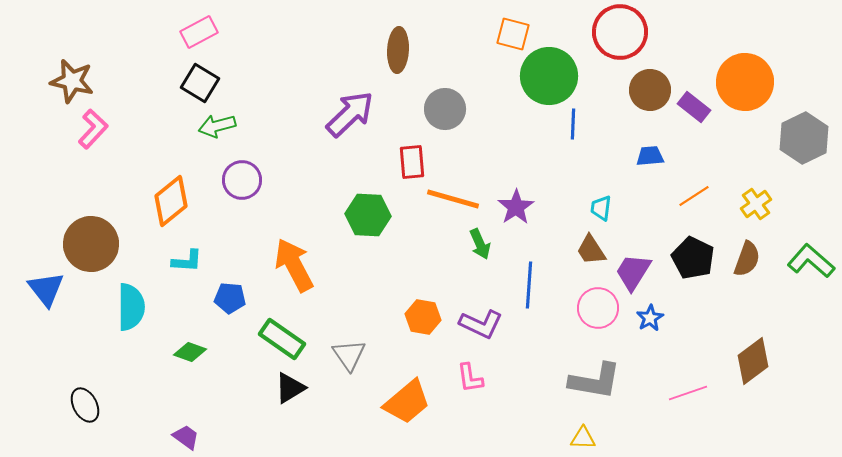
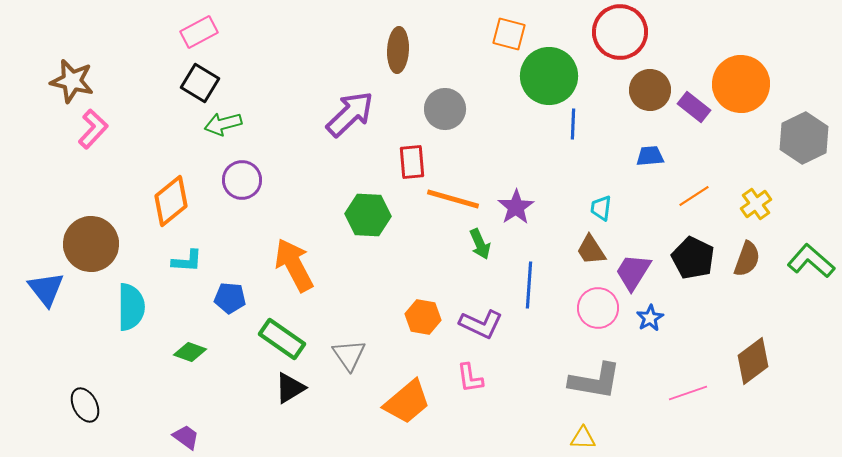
orange square at (513, 34): moved 4 px left
orange circle at (745, 82): moved 4 px left, 2 px down
green arrow at (217, 126): moved 6 px right, 2 px up
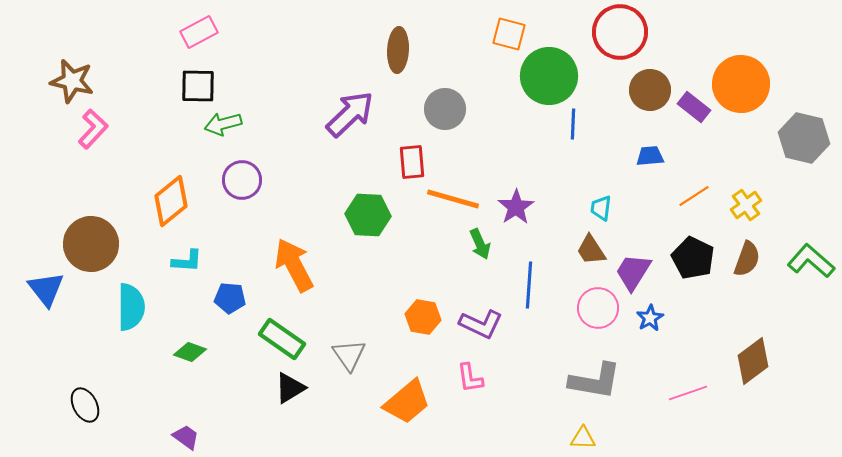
black square at (200, 83): moved 2 px left, 3 px down; rotated 30 degrees counterclockwise
gray hexagon at (804, 138): rotated 21 degrees counterclockwise
yellow cross at (756, 204): moved 10 px left, 1 px down
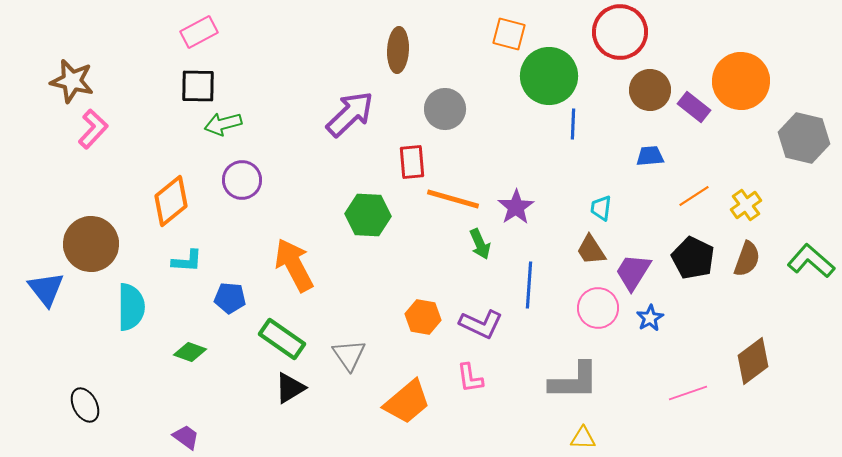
orange circle at (741, 84): moved 3 px up
gray L-shape at (595, 381): moved 21 px left; rotated 10 degrees counterclockwise
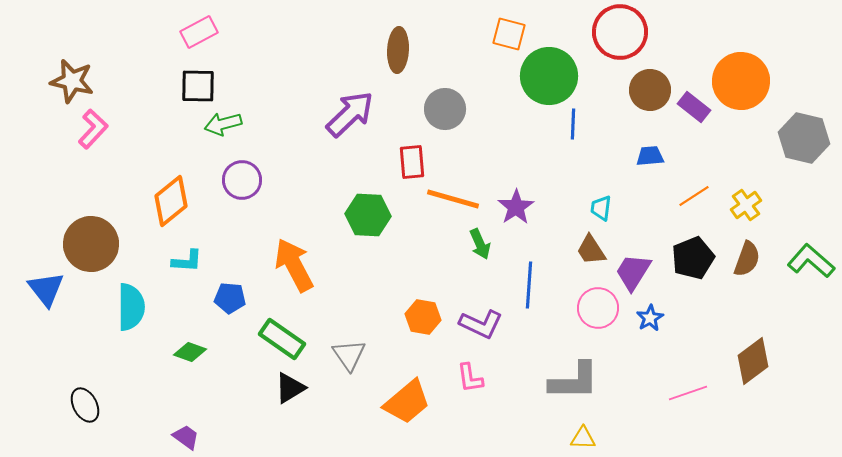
black pentagon at (693, 258): rotated 24 degrees clockwise
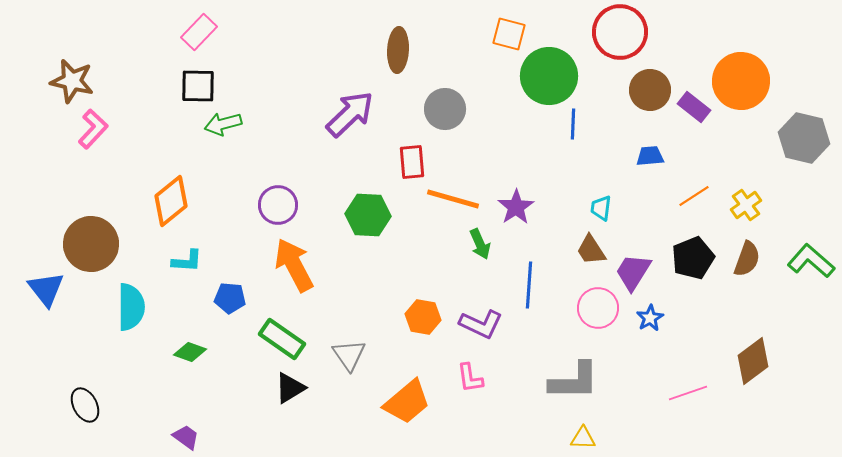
pink rectangle at (199, 32): rotated 18 degrees counterclockwise
purple circle at (242, 180): moved 36 px right, 25 px down
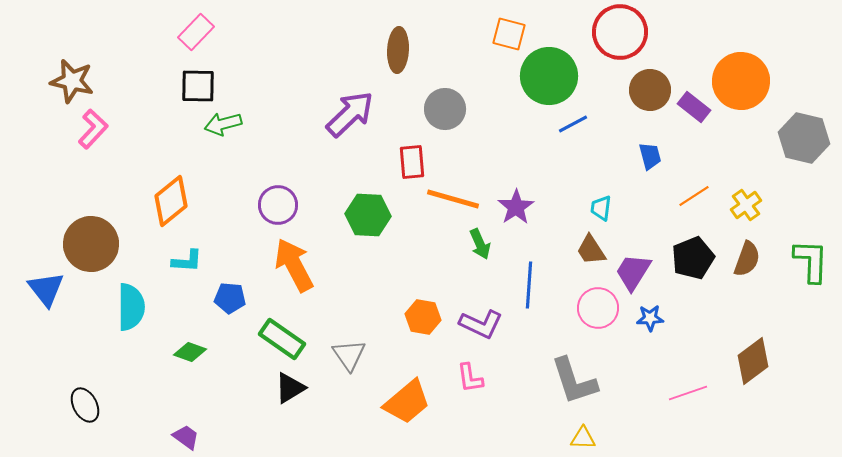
pink rectangle at (199, 32): moved 3 px left
blue line at (573, 124): rotated 60 degrees clockwise
blue trapezoid at (650, 156): rotated 80 degrees clockwise
green L-shape at (811, 261): rotated 51 degrees clockwise
blue star at (650, 318): rotated 28 degrees clockwise
gray L-shape at (574, 381): rotated 72 degrees clockwise
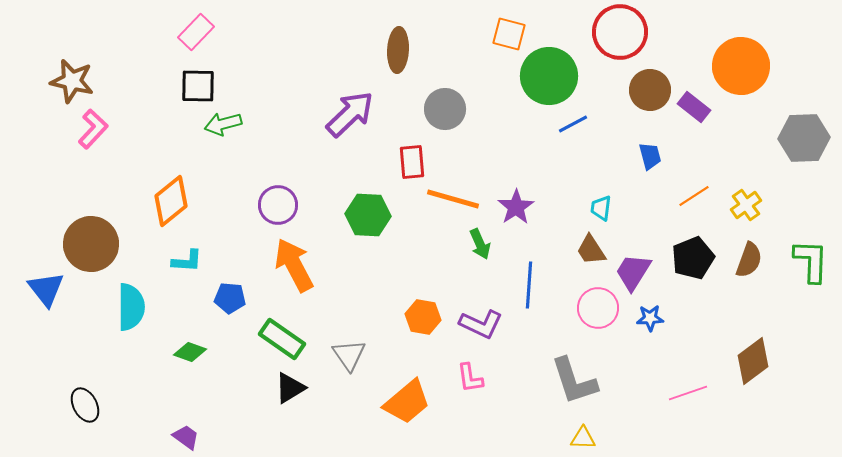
orange circle at (741, 81): moved 15 px up
gray hexagon at (804, 138): rotated 15 degrees counterclockwise
brown semicircle at (747, 259): moved 2 px right, 1 px down
